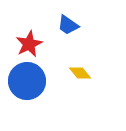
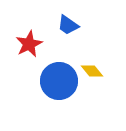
yellow diamond: moved 12 px right, 2 px up
blue circle: moved 32 px right
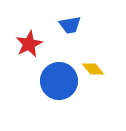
blue trapezoid: moved 2 px right; rotated 45 degrees counterclockwise
yellow diamond: moved 1 px right, 2 px up
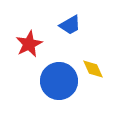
blue trapezoid: rotated 20 degrees counterclockwise
yellow diamond: rotated 15 degrees clockwise
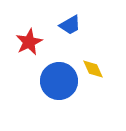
red star: moved 2 px up
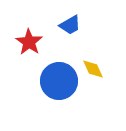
red star: rotated 12 degrees counterclockwise
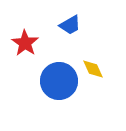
red star: moved 4 px left, 1 px down
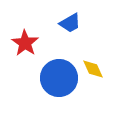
blue trapezoid: moved 2 px up
blue circle: moved 3 px up
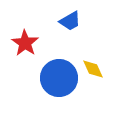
blue trapezoid: moved 2 px up
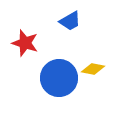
red star: rotated 16 degrees counterclockwise
yellow diamond: rotated 55 degrees counterclockwise
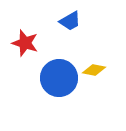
yellow diamond: moved 1 px right, 1 px down
